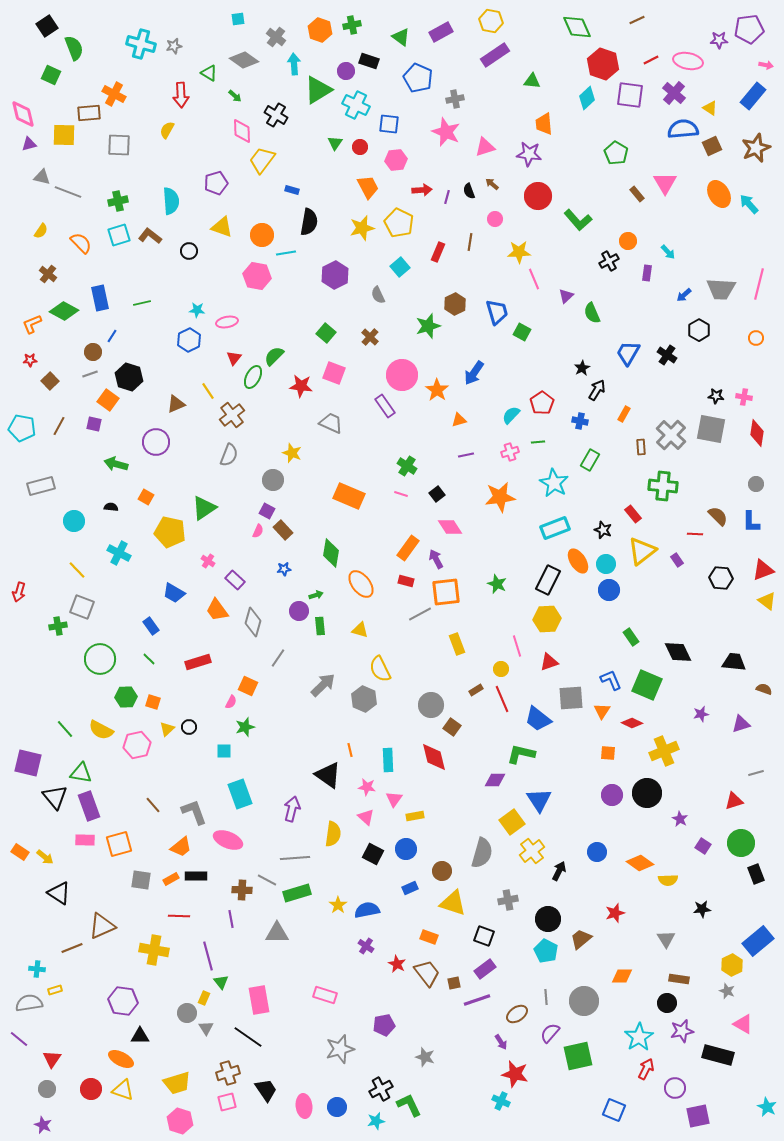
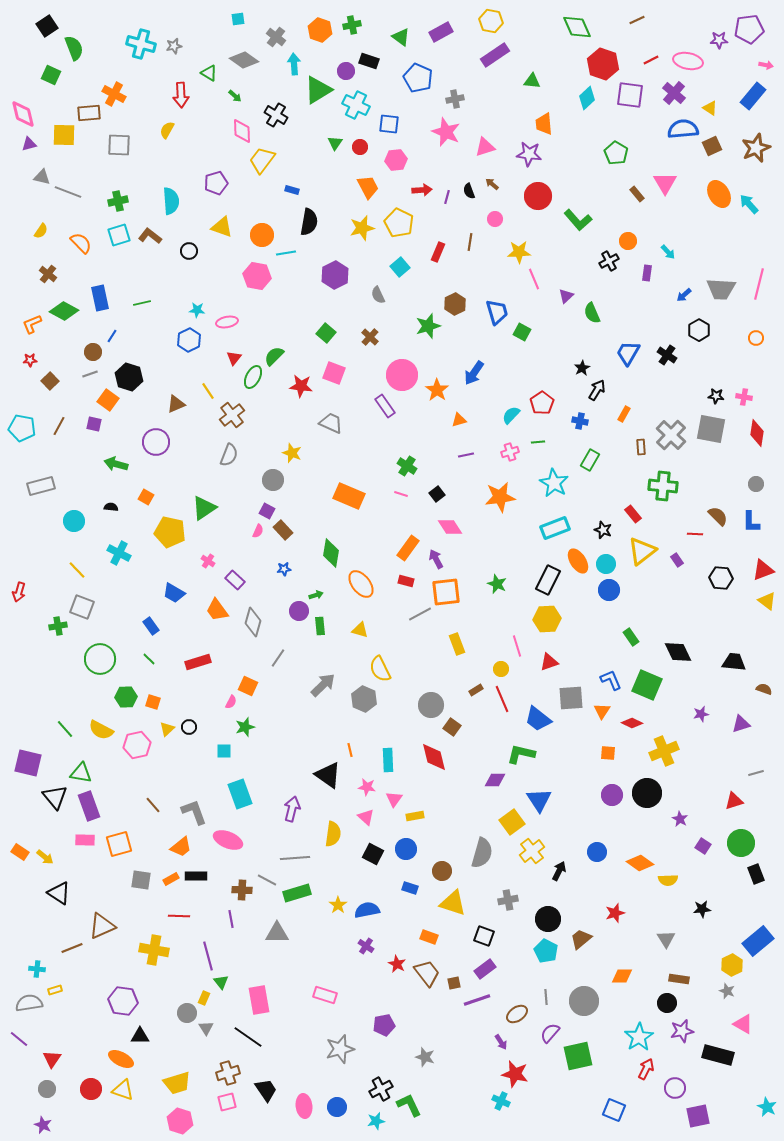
blue rectangle at (410, 888): rotated 42 degrees clockwise
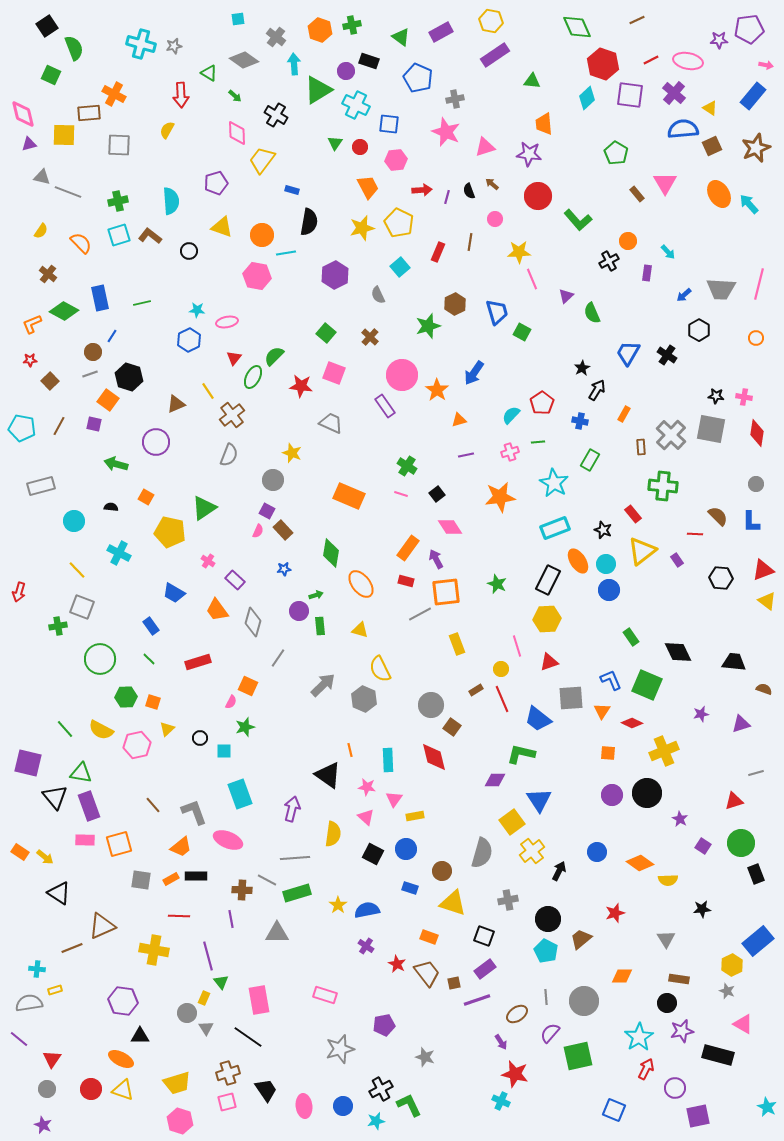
pink diamond at (242, 131): moved 5 px left, 2 px down
pink line at (534, 279): moved 2 px left
black circle at (189, 727): moved 11 px right, 11 px down
blue circle at (337, 1107): moved 6 px right, 1 px up
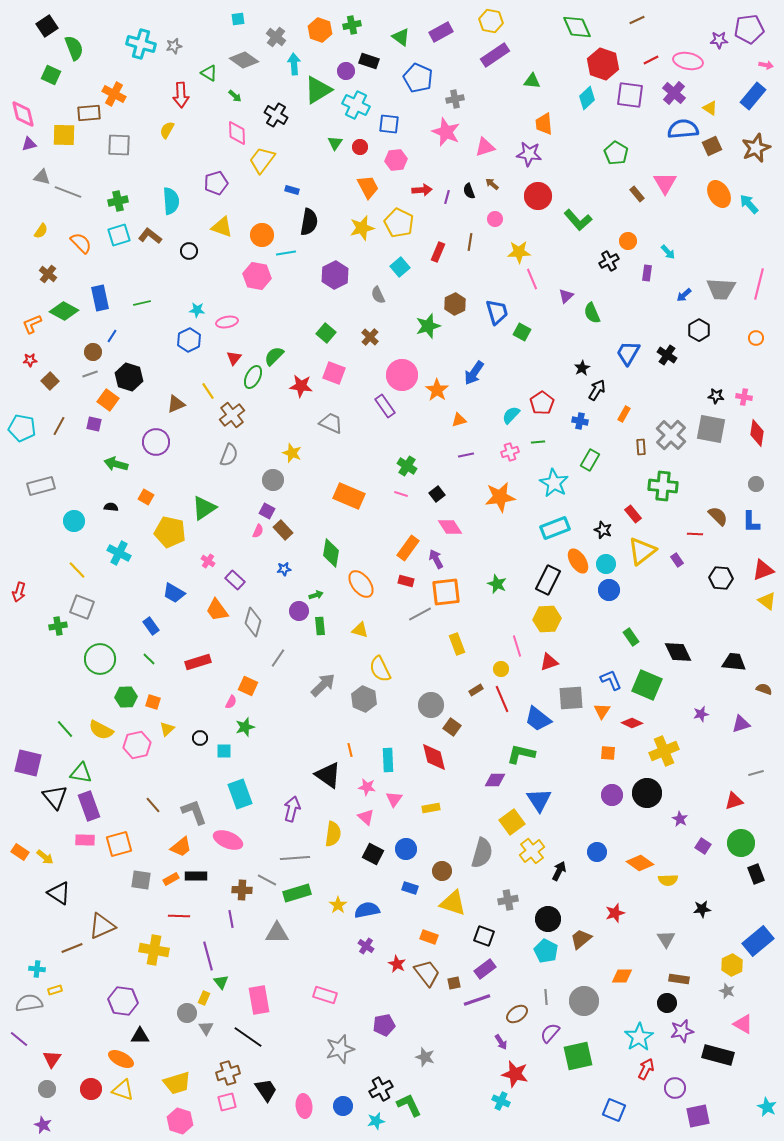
yellow rectangle at (415, 816): moved 16 px right, 8 px up
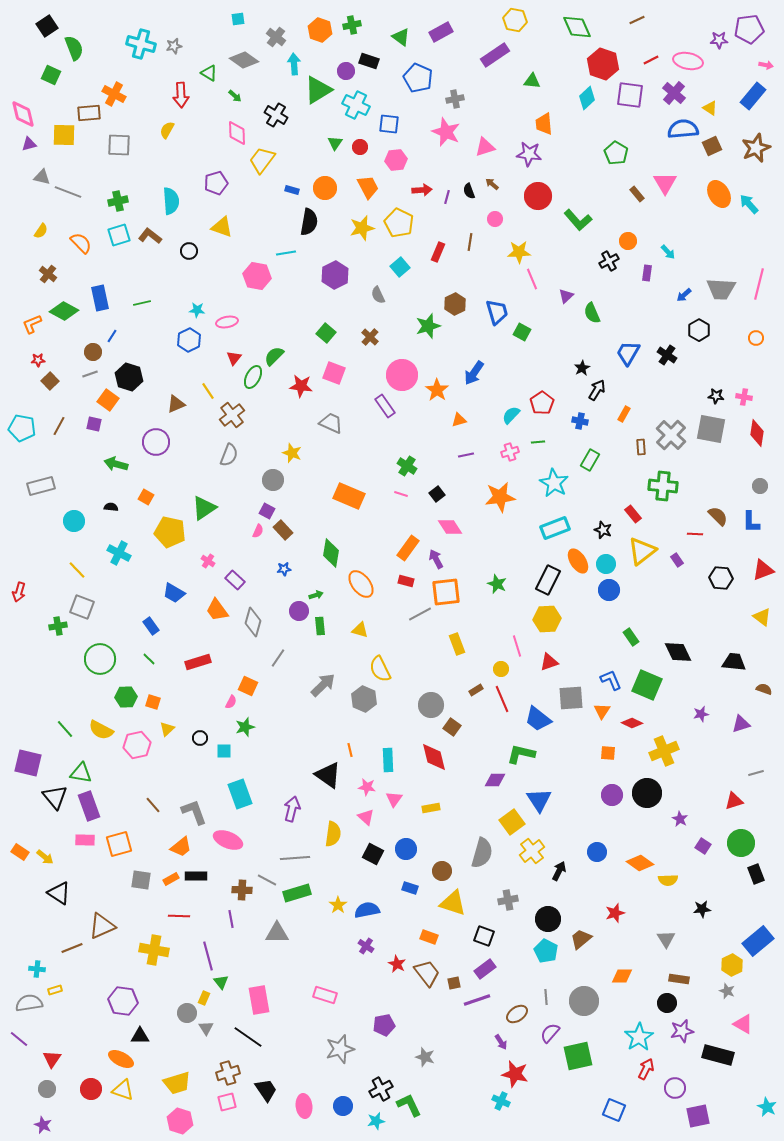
yellow hexagon at (491, 21): moved 24 px right, 1 px up
orange circle at (262, 235): moved 63 px right, 47 px up
red star at (30, 360): moved 8 px right
gray circle at (756, 484): moved 4 px right, 2 px down
yellow triangle at (767, 601): moved 5 px left, 16 px down
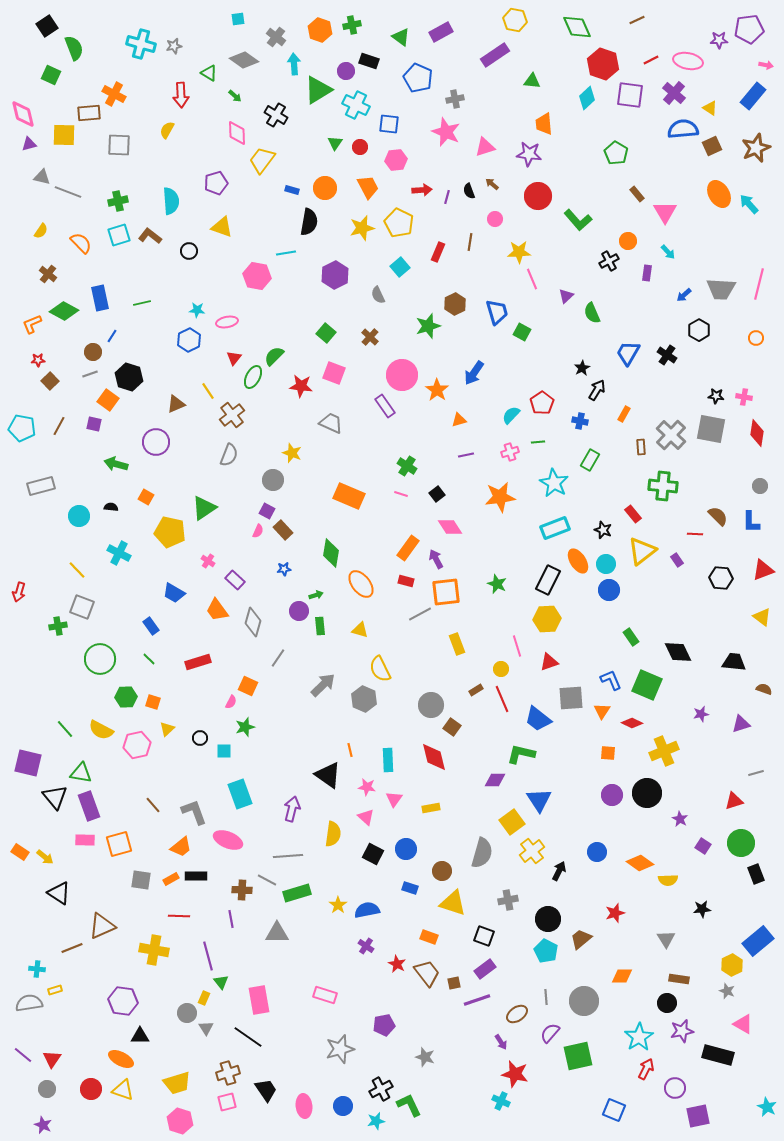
pink triangle at (665, 183): moved 29 px down
cyan circle at (74, 521): moved 5 px right, 5 px up
gray line at (295, 858): moved 7 px left, 2 px up
purple line at (19, 1039): moved 4 px right, 16 px down
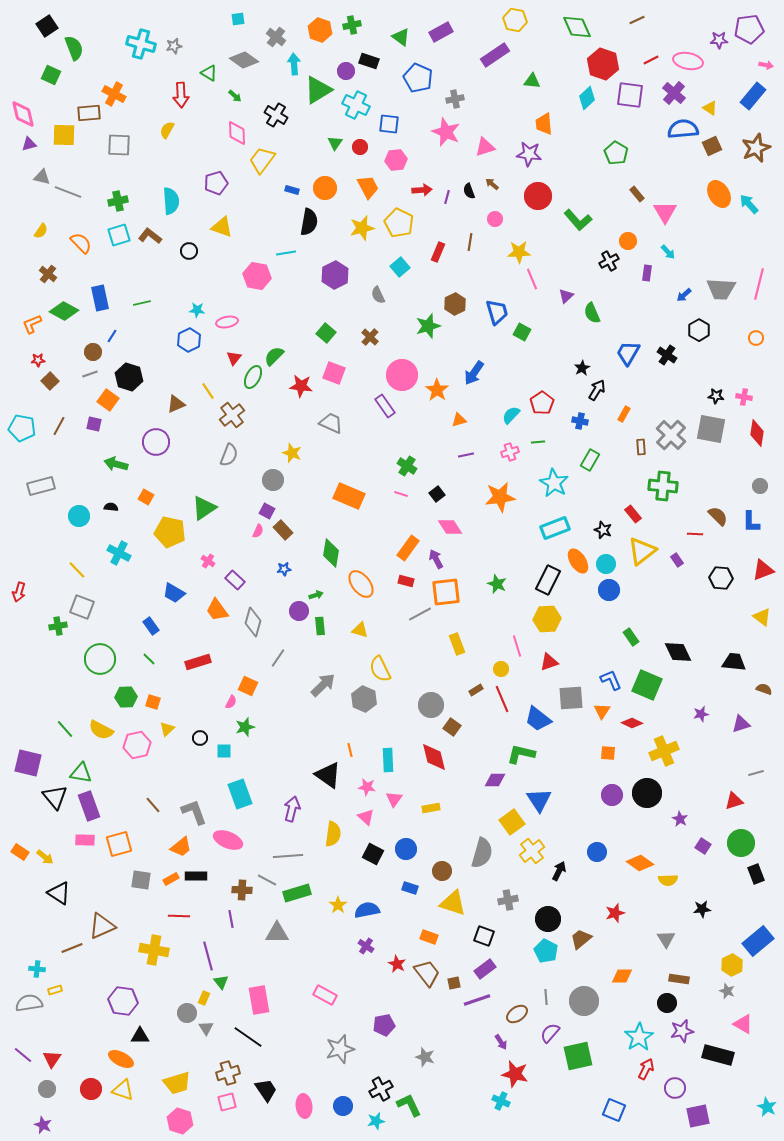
pink rectangle at (325, 995): rotated 10 degrees clockwise
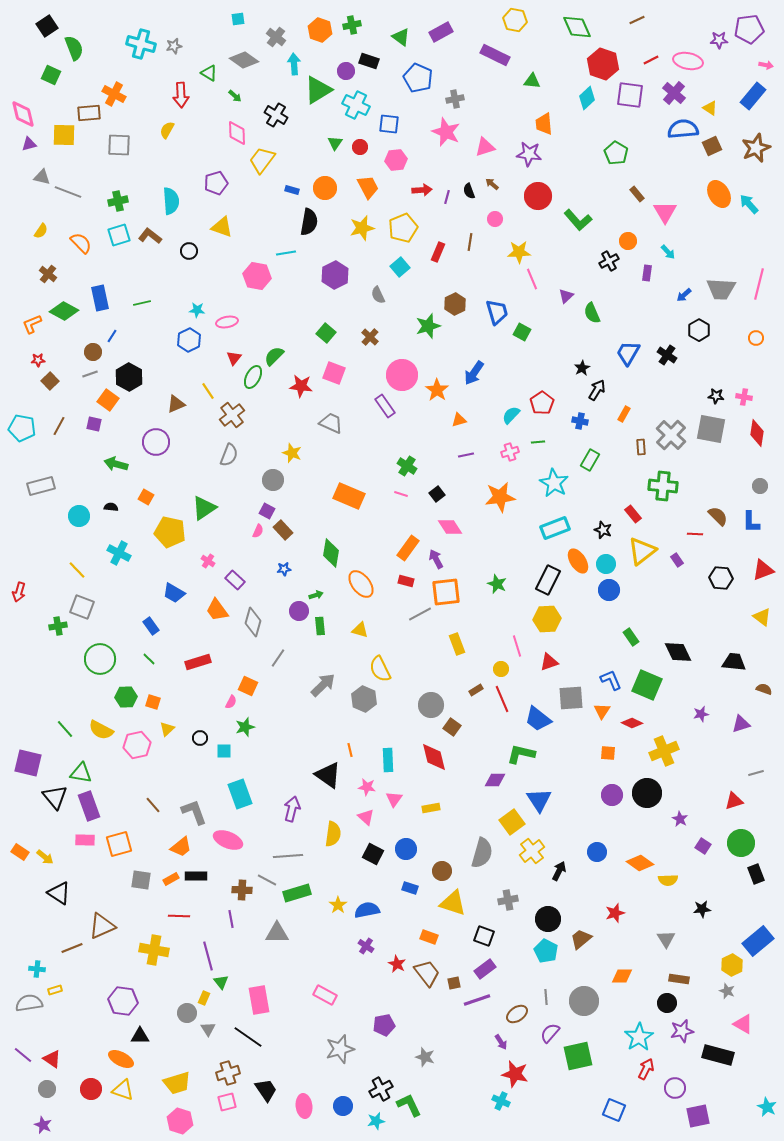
purple rectangle at (495, 55): rotated 60 degrees clockwise
yellow pentagon at (399, 223): moved 4 px right, 5 px down; rotated 24 degrees clockwise
black hexagon at (129, 377): rotated 12 degrees clockwise
gray triangle at (206, 1028): moved 2 px right, 1 px down
red triangle at (52, 1059): rotated 30 degrees counterclockwise
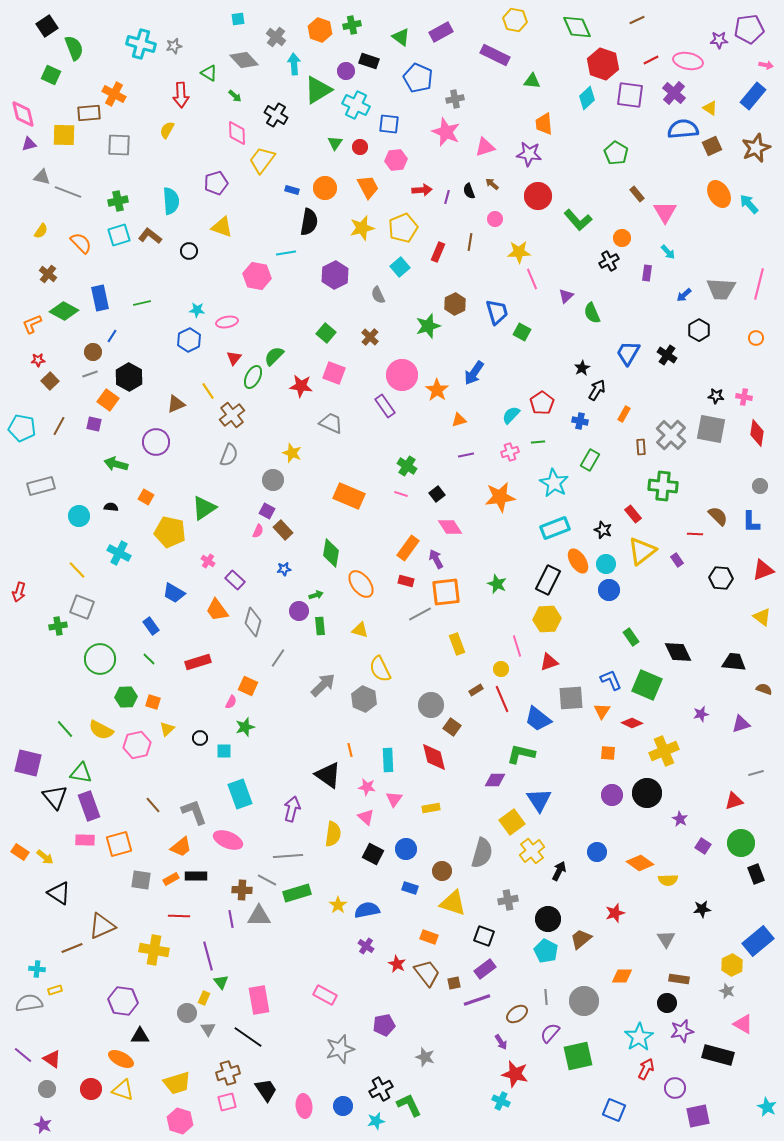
gray diamond at (244, 60): rotated 12 degrees clockwise
orange circle at (628, 241): moved 6 px left, 3 px up
gray triangle at (277, 933): moved 18 px left, 17 px up
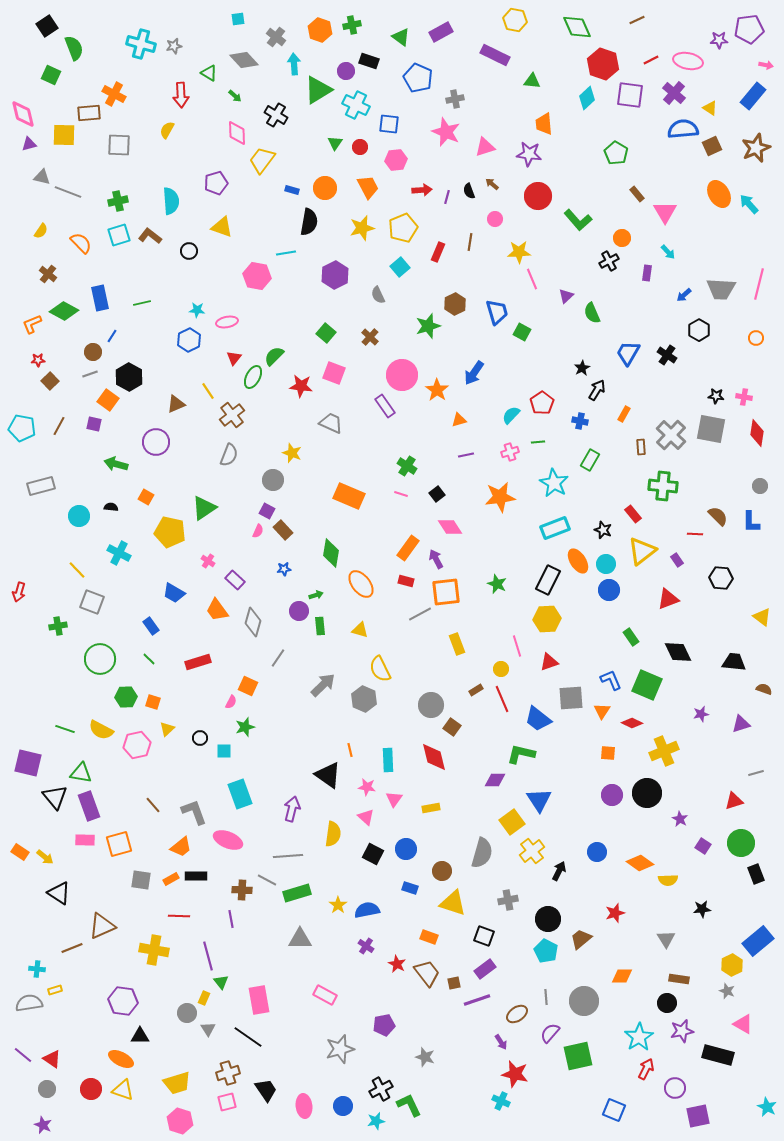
red triangle at (763, 570): moved 95 px left, 29 px down
gray square at (82, 607): moved 10 px right, 5 px up
green line at (65, 729): rotated 30 degrees counterclockwise
gray triangle at (259, 916): moved 41 px right, 23 px down
